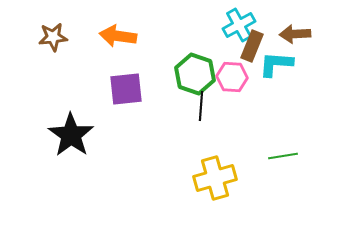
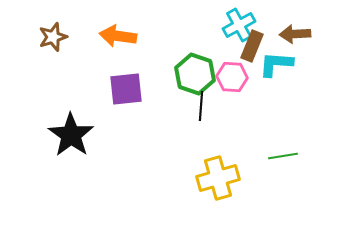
brown star: rotated 12 degrees counterclockwise
yellow cross: moved 3 px right
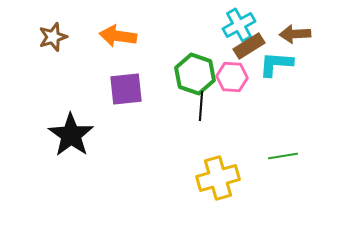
brown rectangle: moved 3 px left; rotated 36 degrees clockwise
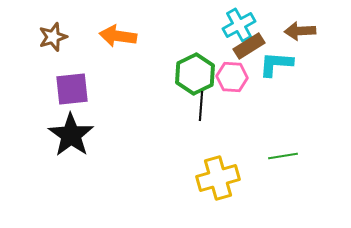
brown arrow: moved 5 px right, 3 px up
green hexagon: rotated 15 degrees clockwise
purple square: moved 54 px left
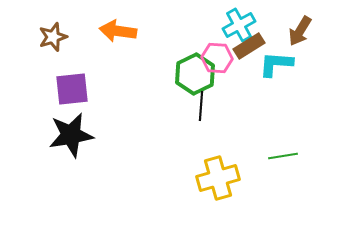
brown arrow: rotated 56 degrees counterclockwise
orange arrow: moved 5 px up
pink hexagon: moved 15 px left, 19 px up
black star: rotated 27 degrees clockwise
